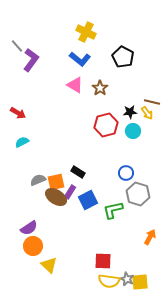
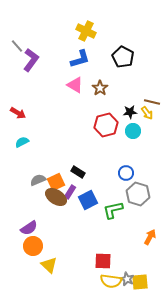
yellow cross: moved 1 px up
blue L-shape: rotated 55 degrees counterclockwise
orange square: rotated 12 degrees counterclockwise
yellow semicircle: moved 2 px right
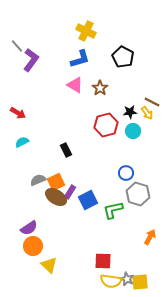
brown line: rotated 14 degrees clockwise
black rectangle: moved 12 px left, 22 px up; rotated 32 degrees clockwise
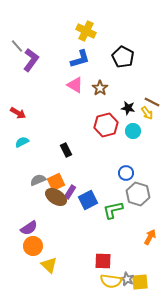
black star: moved 2 px left, 4 px up; rotated 16 degrees clockwise
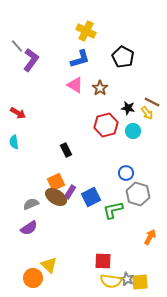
cyan semicircle: moved 8 px left; rotated 72 degrees counterclockwise
gray semicircle: moved 7 px left, 24 px down
blue square: moved 3 px right, 3 px up
orange circle: moved 32 px down
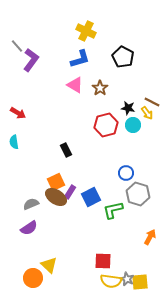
cyan circle: moved 6 px up
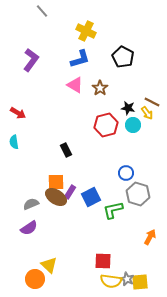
gray line: moved 25 px right, 35 px up
orange square: rotated 24 degrees clockwise
orange circle: moved 2 px right, 1 px down
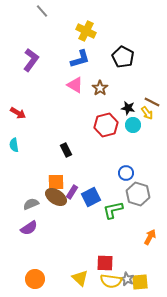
cyan semicircle: moved 3 px down
purple rectangle: moved 2 px right
red square: moved 2 px right, 2 px down
yellow triangle: moved 31 px right, 13 px down
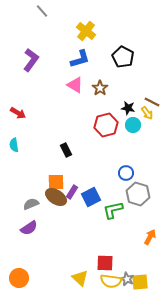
yellow cross: rotated 12 degrees clockwise
orange circle: moved 16 px left, 1 px up
